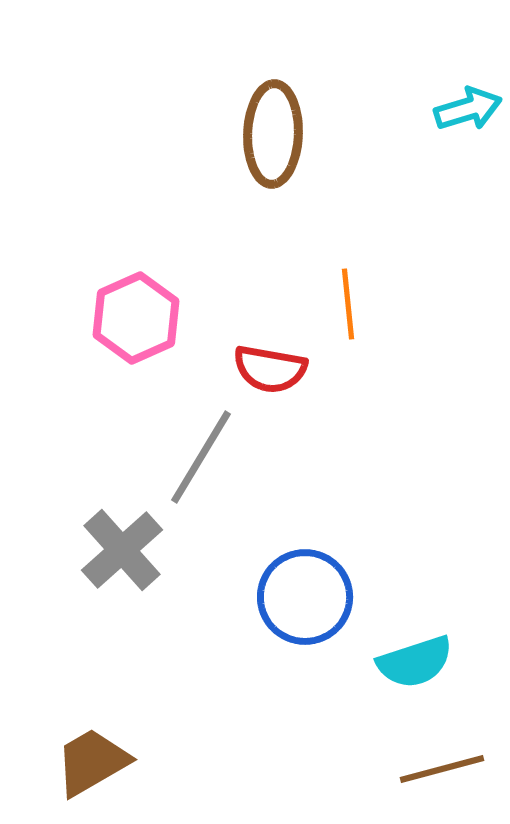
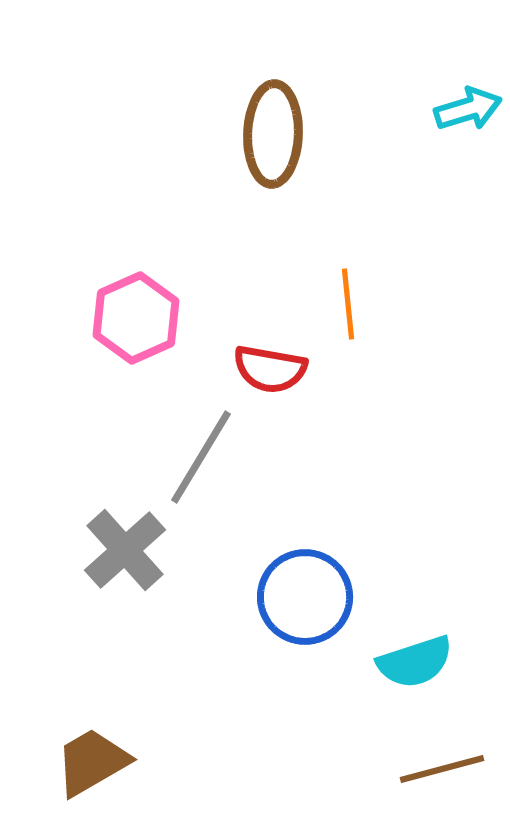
gray cross: moved 3 px right
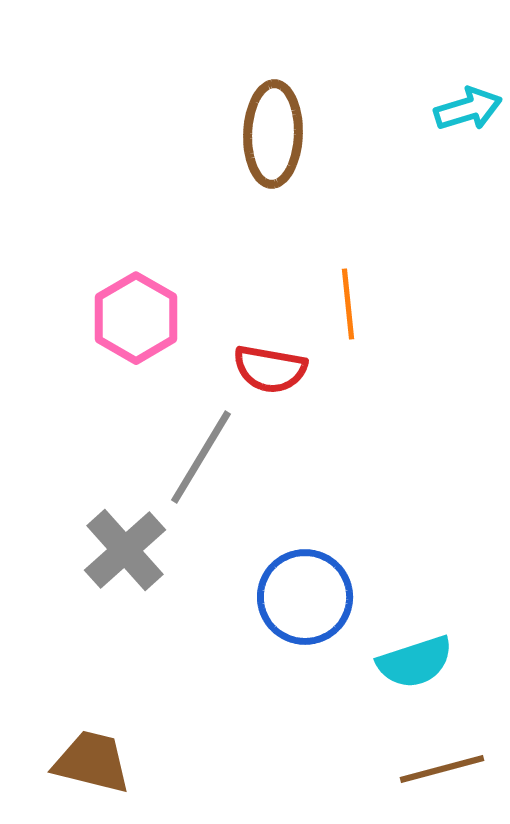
pink hexagon: rotated 6 degrees counterclockwise
brown trapezoid: rotated 44 degrees clockwise
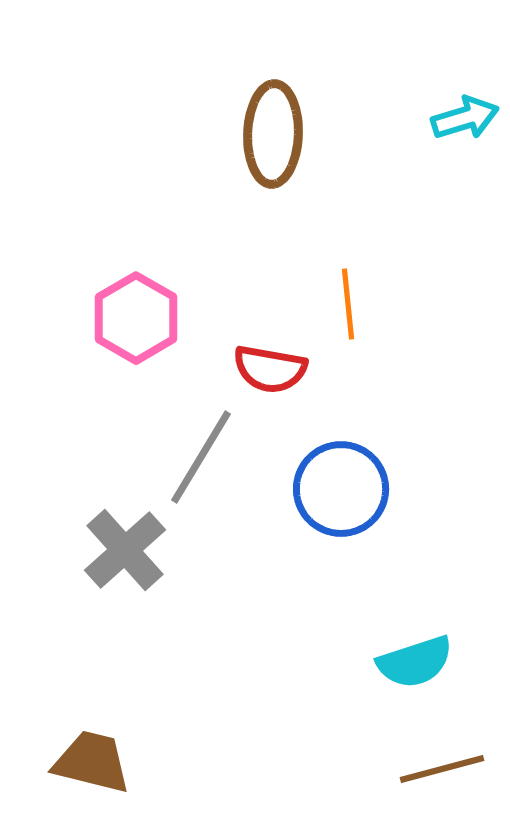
cyan arrow: moved 3 px left, 9 px down
blue circle: moved 36 px right, 108 px up
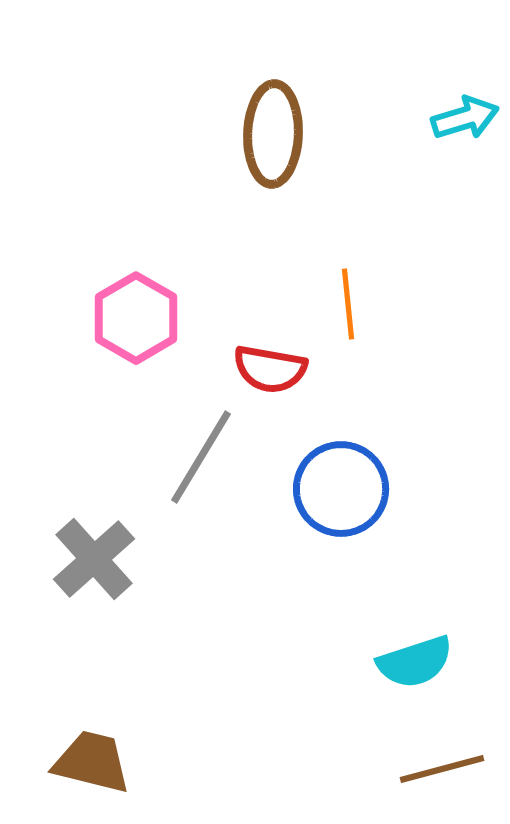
gray cross: moved 31 px left, 9 px down
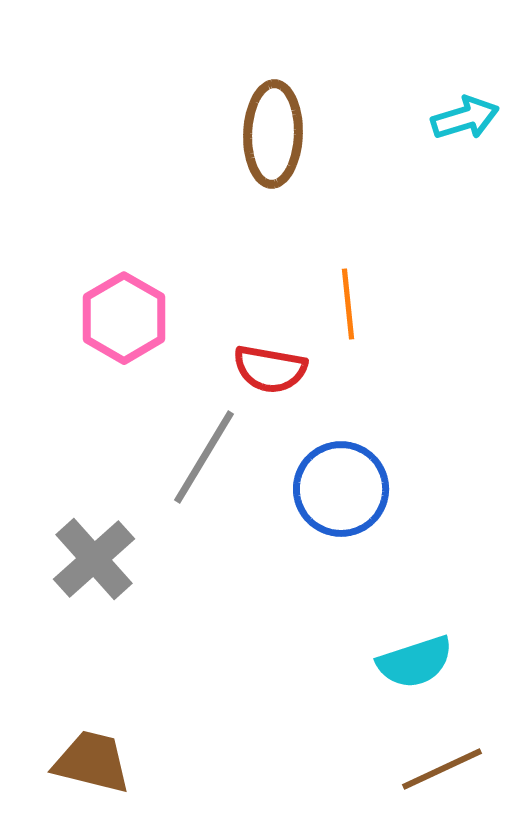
pink hexagon: moved 12 px left
gray line: moved 3 px right
brown line: rotated 10 degrees counterclockwise
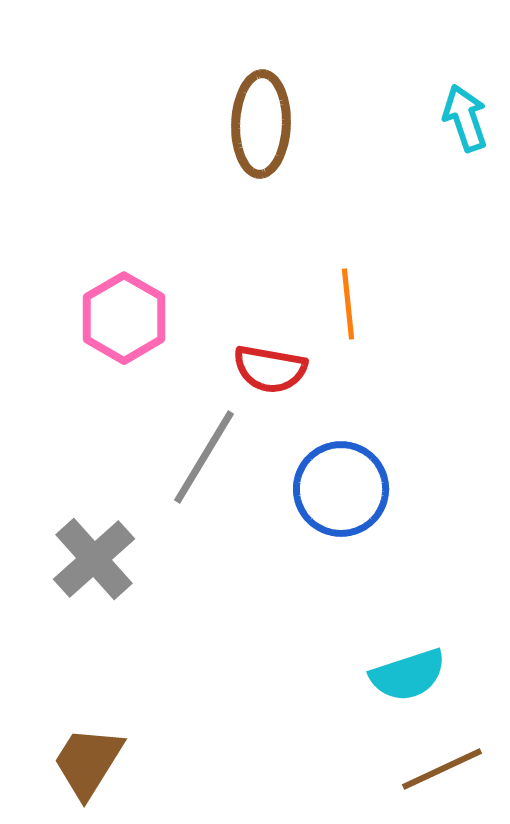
cyan arrow: rotated 92 degrees counterclockwise
brown ellipse: moved 12 px left, 10 px up
cyan semicircle: moved 7 px left, 13 px down
brown trapezoid: moved 4 px left; rotated 72 degrees counterclockwise
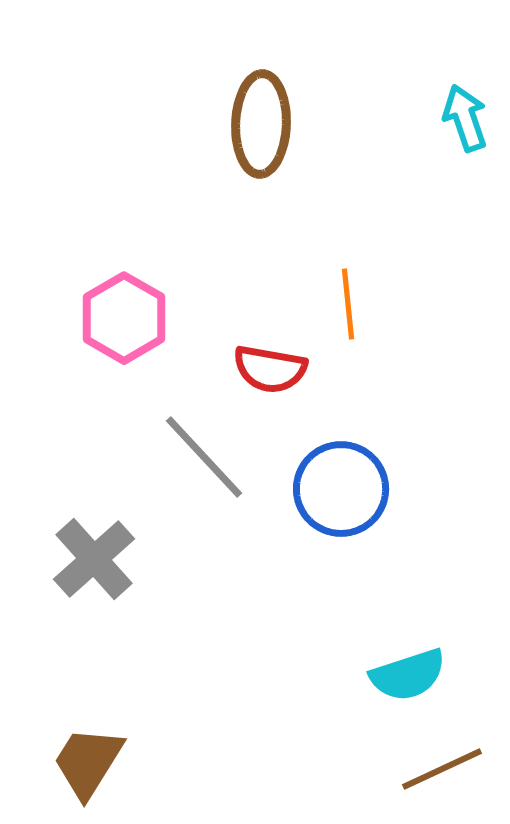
gray line: rotated 74 degrees counterclockwise
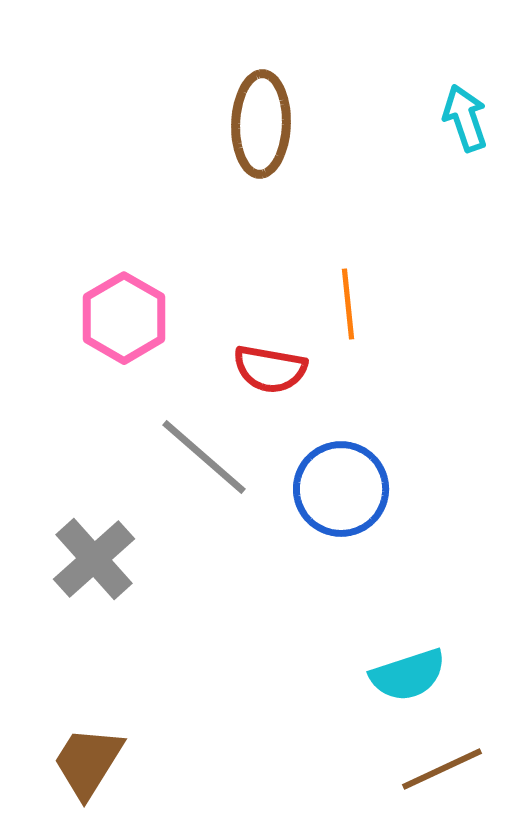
gray line: rotated 6 degrees counterclockwise
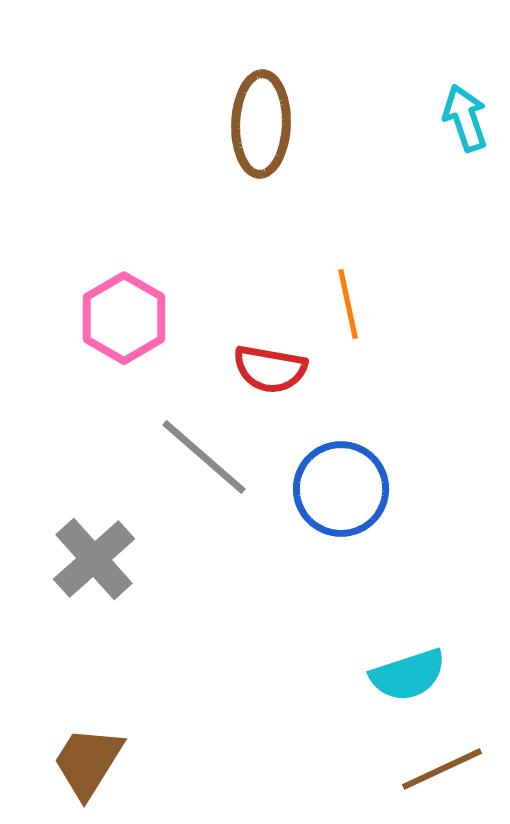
orange line: rotated 6 degrees counterclockwise
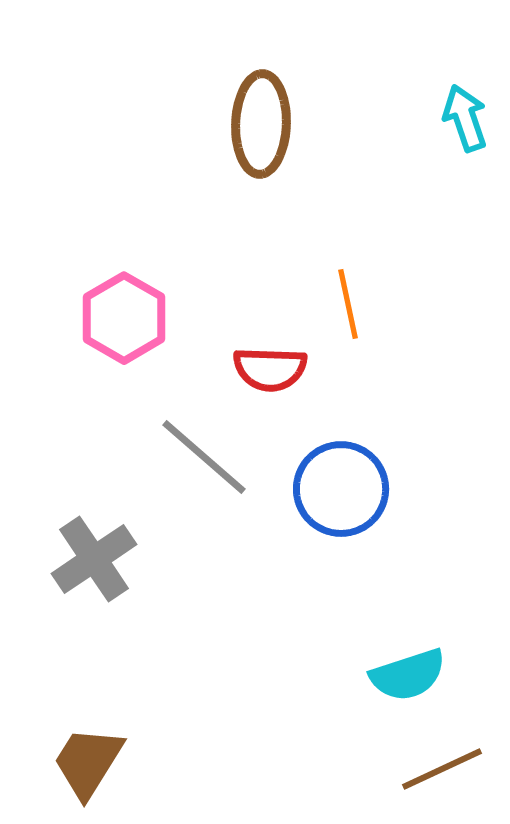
red semicircle: rotated 8 degrees counterclockwise
gray cross: rotated 8 degrees clockwise
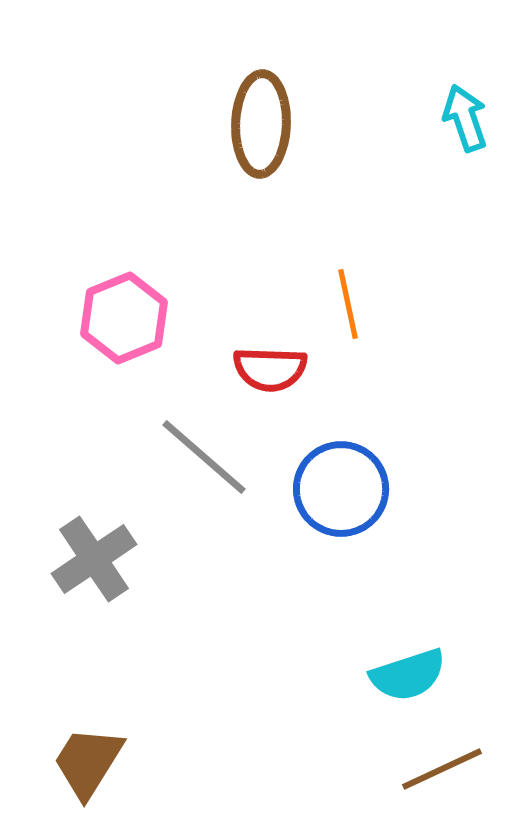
pink hexagon: rotated 8 degrees clockwise
